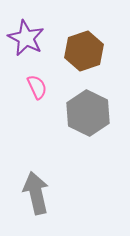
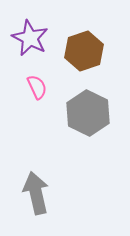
purple star: moved 4 px right
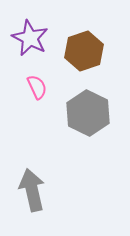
gray arrow: moved 4 px left, 3 px up
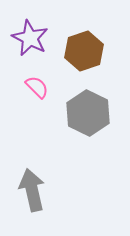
pink semicircle: rotated 20 degrees counterclockwise
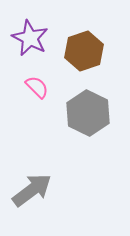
gray arrow: rotated 66 degrees clockwise
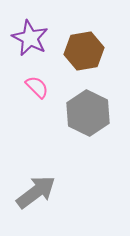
brown hexagon: rotated 9 degrees clockwise
gray arrow: moved 4 px right, 2 px down
